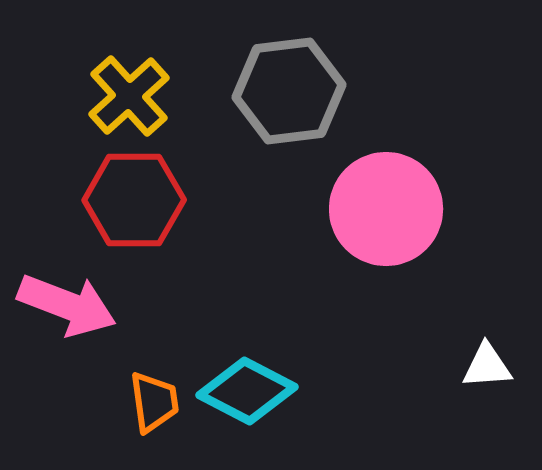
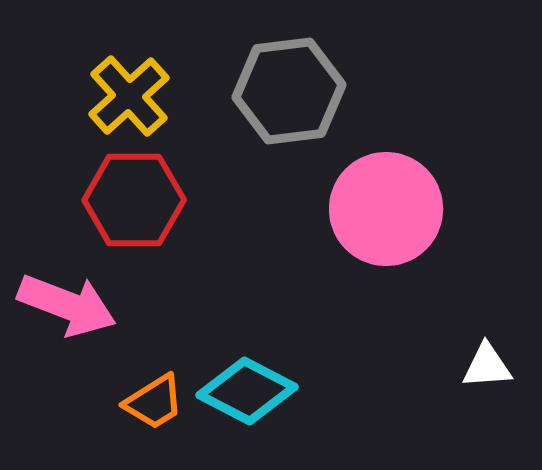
orange trapezoid: rotated 66 degrees clockwise
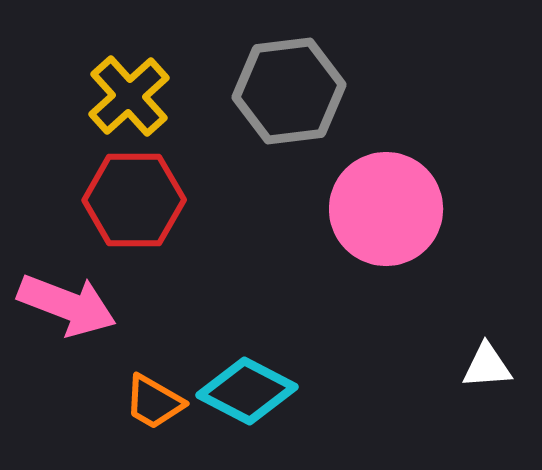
orange trapezoid: rotated 62 degrees clockwise
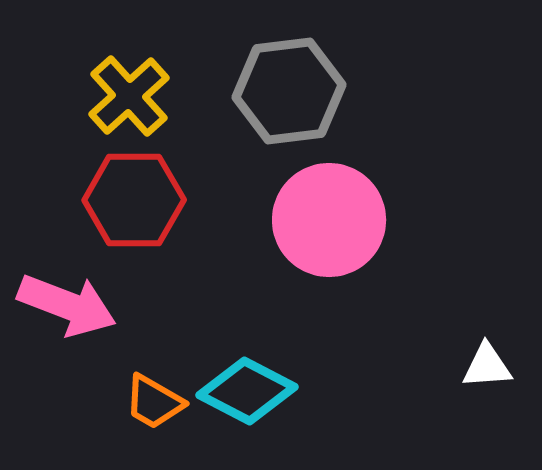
pink circle: moved 57 px left, 11 px down
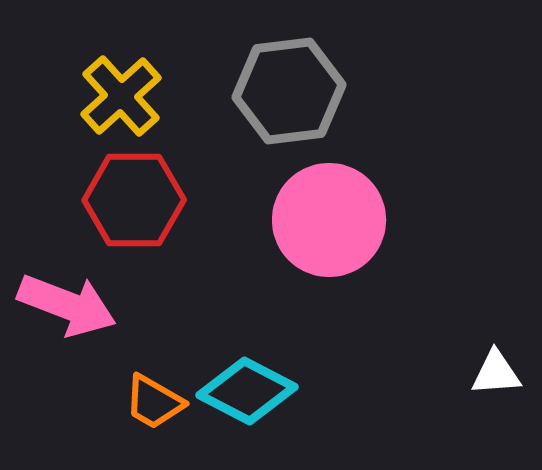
yellow cross: moved 8 px left
white triangle: moved 9 px right, 7 px down
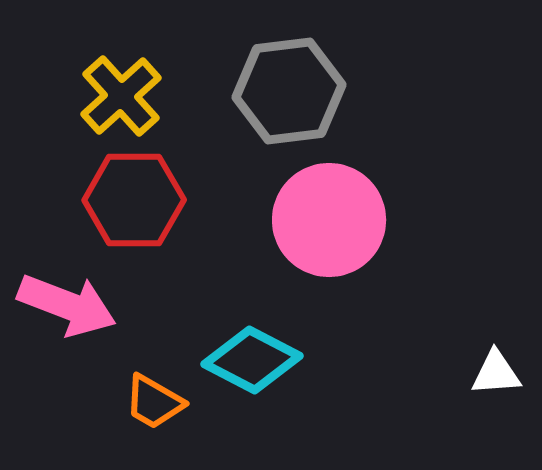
cyan diamond: moved 5 px right, 31 px up
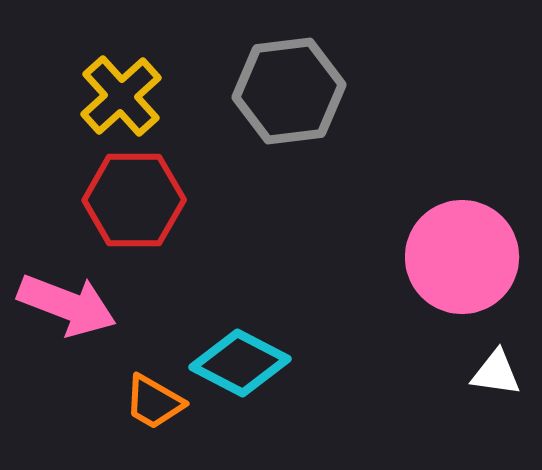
pink circle: moved 133 px right, 37 px down
cyan diamond: moved 12 px left, 3 px down
white triangle: rotated 12 degrees clockwise
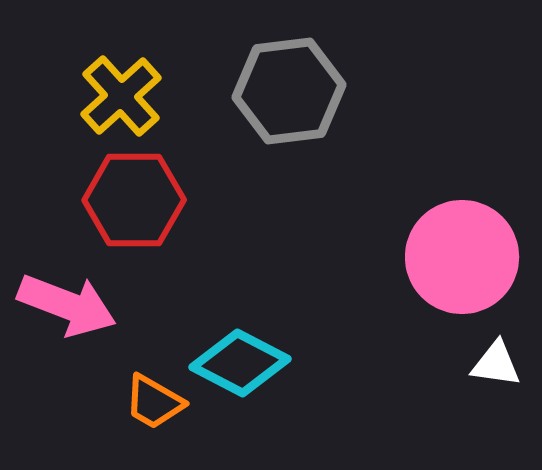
white triangle: moved 9 px up
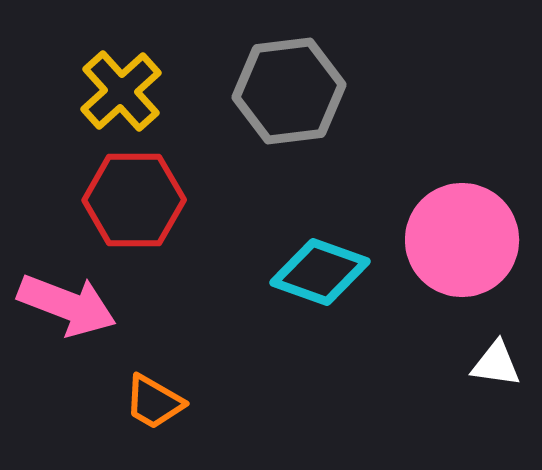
yellow cross: moved 5 px up
pink circle: moved 17 px up
cyan diamond: moved 80 px right, 91 px up; rotated 8 degrees counterclockwise
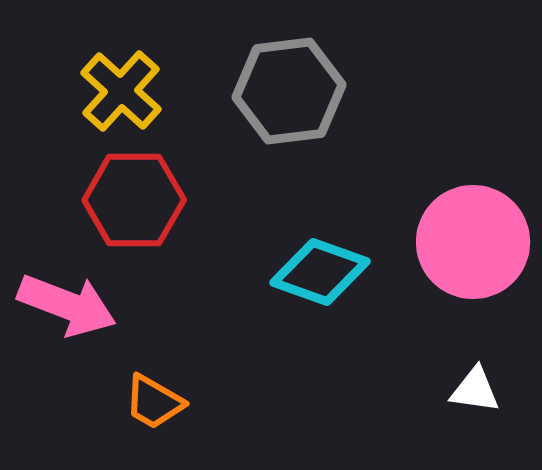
yellow cross: rotated 6 degrees counterclockwise
pink circle: moved 11 px right, 2 px down
white triangle: moved 21 px left, 26 px down
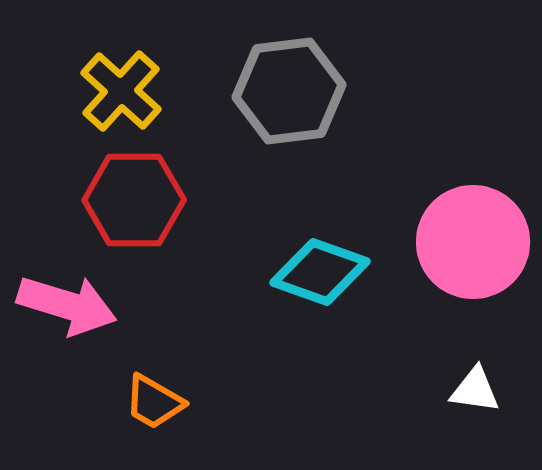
pink arrow: rotated 4 degrees counterclockwise
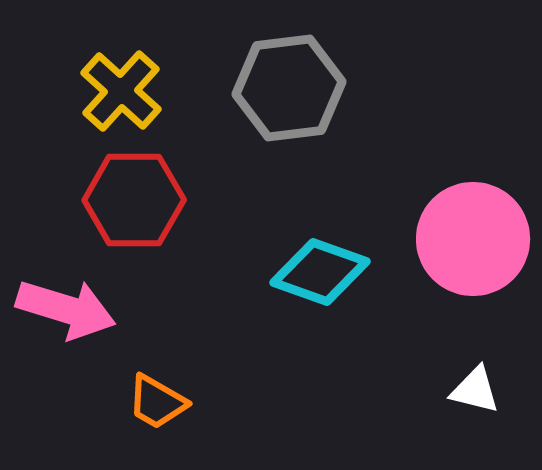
gray hexagon: moved 3 px up
pink circle: moved 3 px up
pink arrow: moved 1 px left, 4 px down
white triangle: rotated 6 degrees clockwise
orange trapezoid: moved 3 px right
